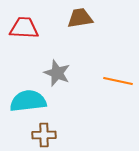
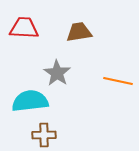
brown trapezoid: moved 1 px left, 14 px down
gray star: rotated 12 degrees clockwise
cyan semicircle: moved 2 px right
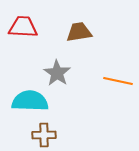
red trapezoid: moved 1 px left, 1 px up
cyan semicircle: rotated 9 degrees clockwise
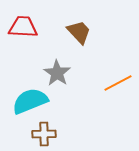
brown trapezoid: rotated 56 degrees clockwise
orange line: moved 2 px down; rotated 40 degrees counterclockwise
cyan semicircle: rotated 24 degrees counterclockwise
brown cross: moved 1 px up
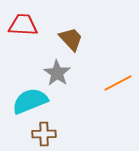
red trapezoid: moved 2 px up
brown trapezoid: moved 8 px left, 7 px down
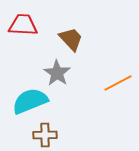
brown cross: moved 1 px right, 1 px down
